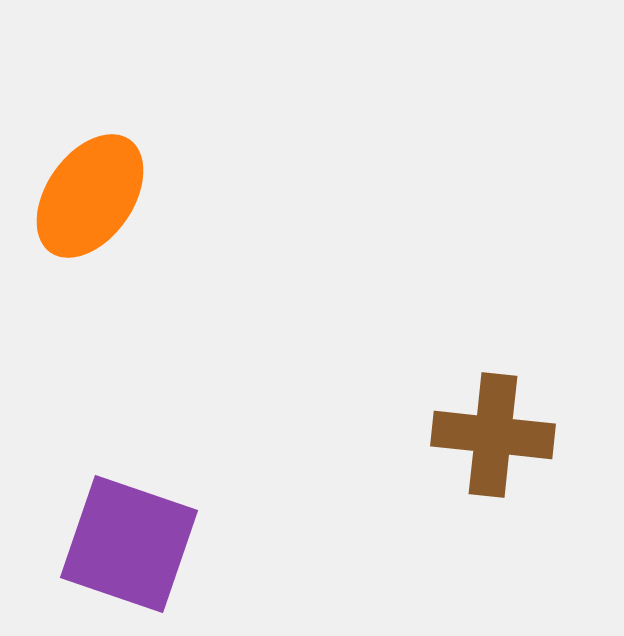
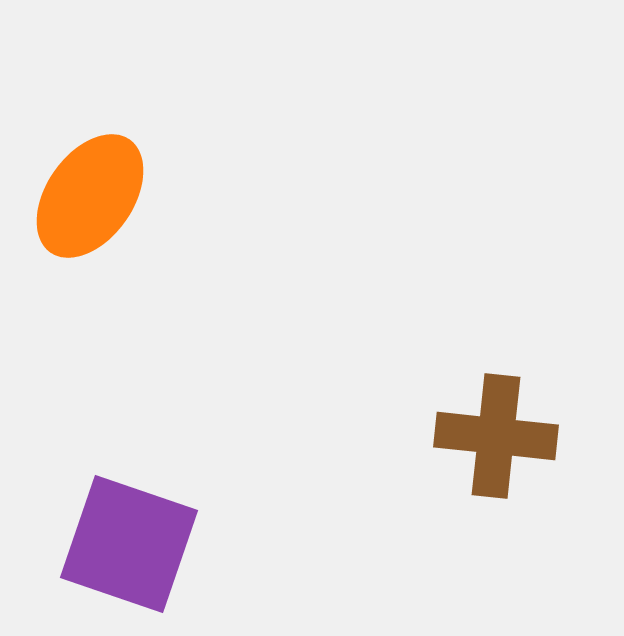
brown cross: moved 3 px right, 1 px down
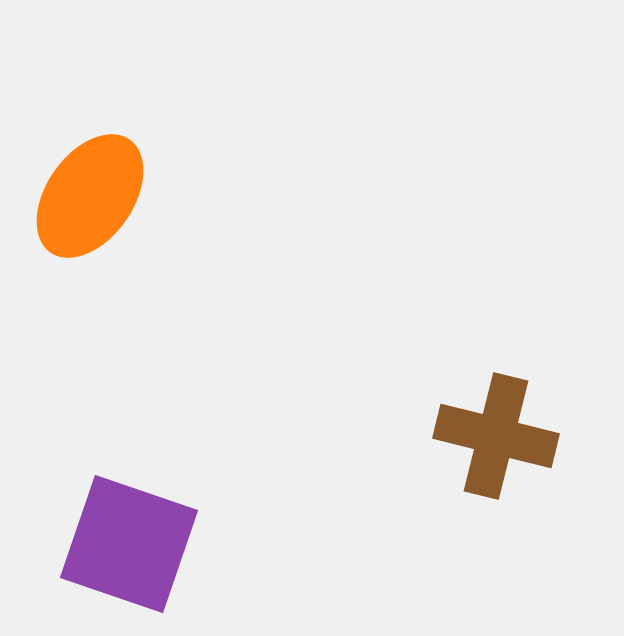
brown cross: rotated 8 degrees clockwise
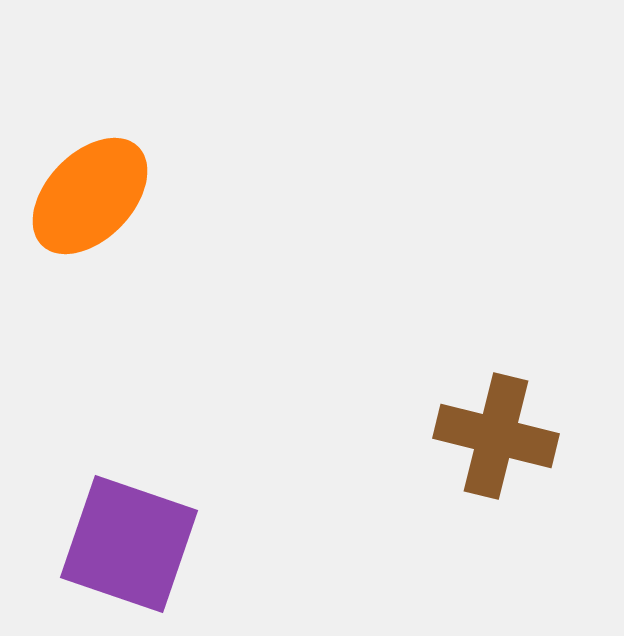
orange ellipse: rotated 9 degrees clockwise
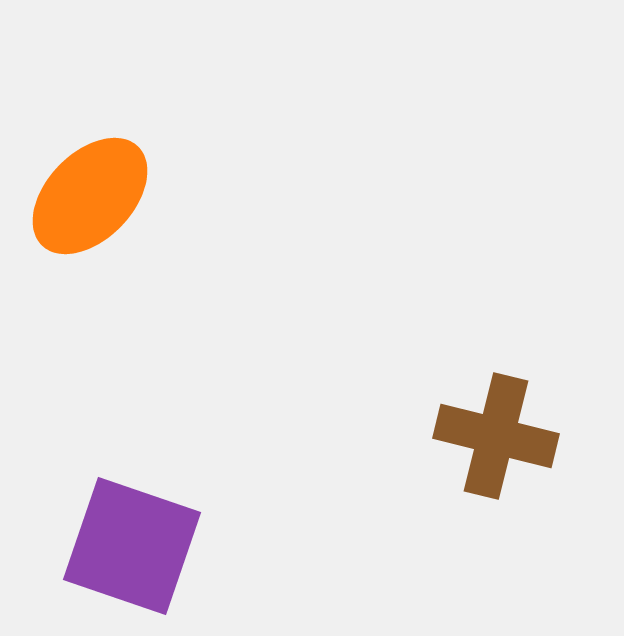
purple square: moved 3 px right, 2 px down
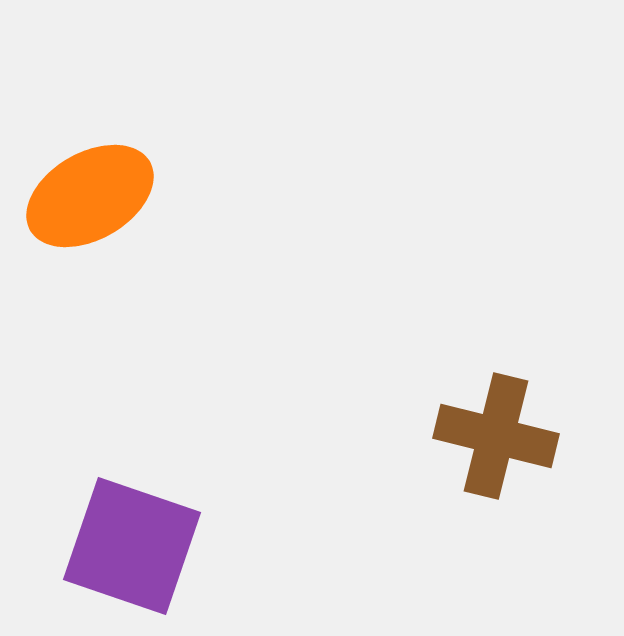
orange ellipse: rotated 16 degrees clockwise
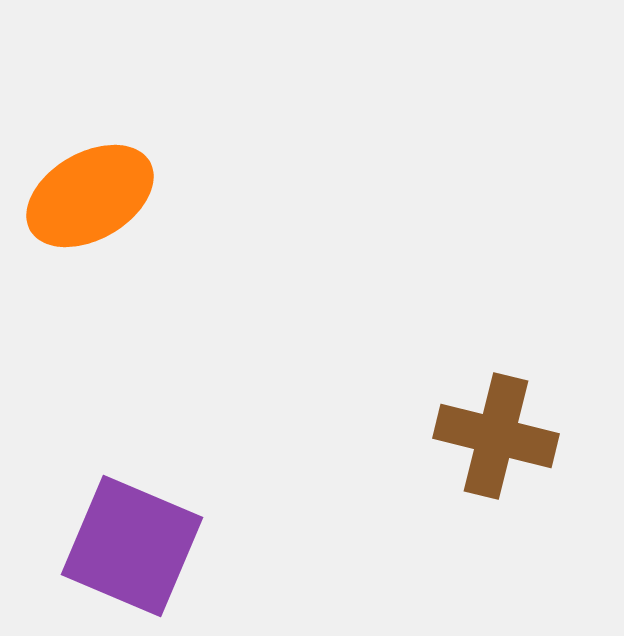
purple square: rotated 4 degrees clockwise
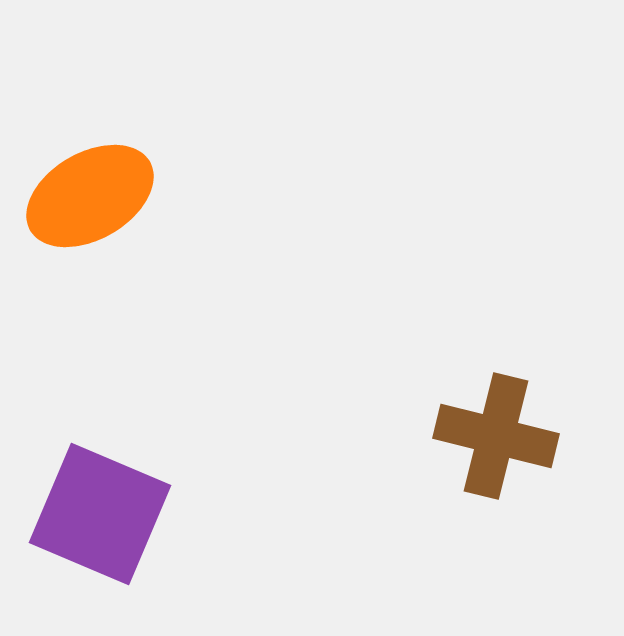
purple square: moved 32 px left, 32 px up
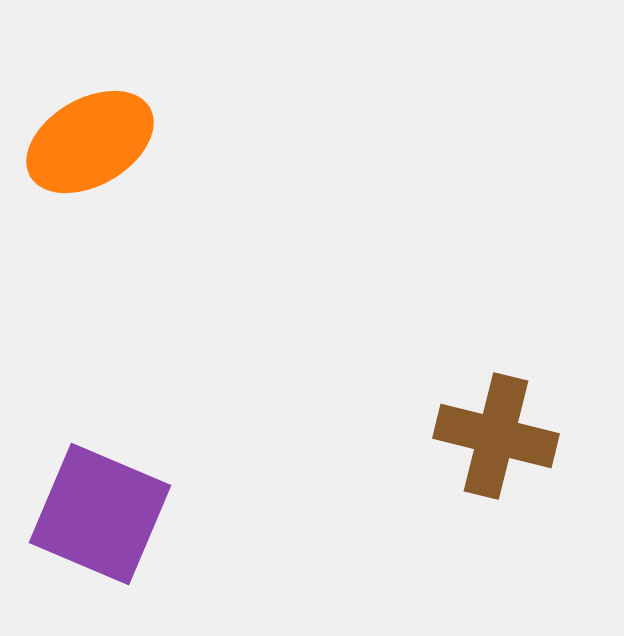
orange ellipse: moved 54 px up
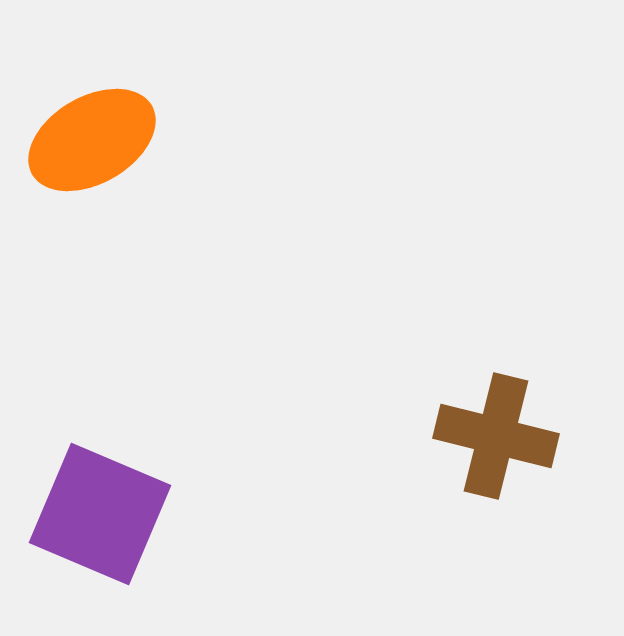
orange ellipse: moved 2 px right, 2 px up
